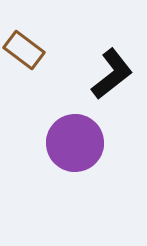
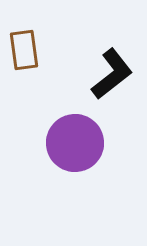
brown rectangle: rotated 45 degrees clockwise
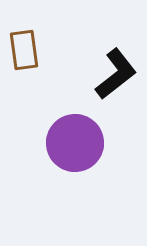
black L-shape: moved 4 px right
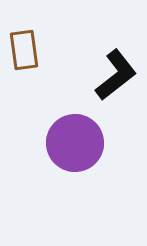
black L-shape: moved 1 px down
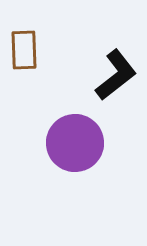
brown rectangle: rotated 6 degrees clockwise
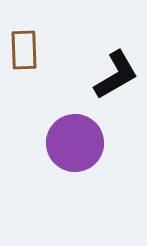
black L-shape: rotated 8 degrees clockwise
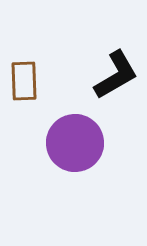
brown rectangle: moved 31 px down
